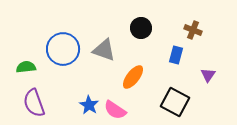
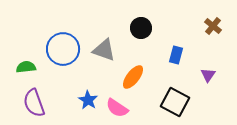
brown cross: moved 20 px right, 4 px up; rotated 18 degrees clockwise
blue star: moved 1 px left, 5 px up
pink semicircle: moved 2 px right, 2 px up
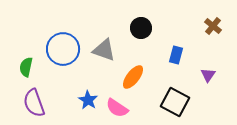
green semicircle: rotated 72 degrees counterclockwise
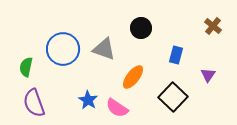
gray triangle: moved 1 px up
black square: moved 2 px left, 5 px up; rotated 16 degrees clockwise
